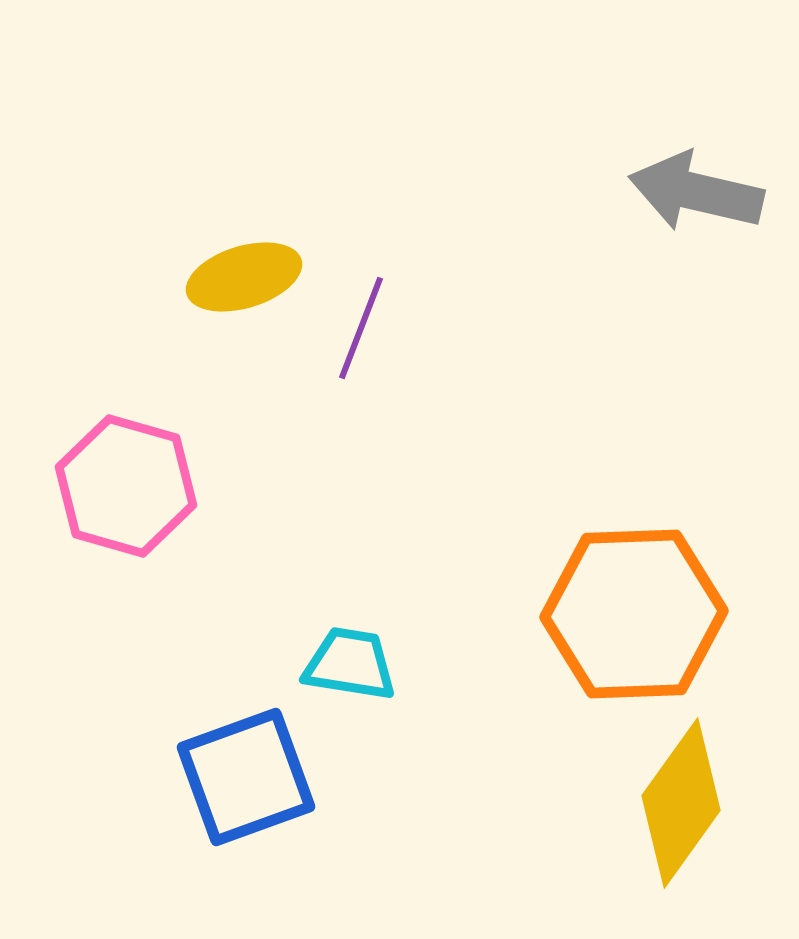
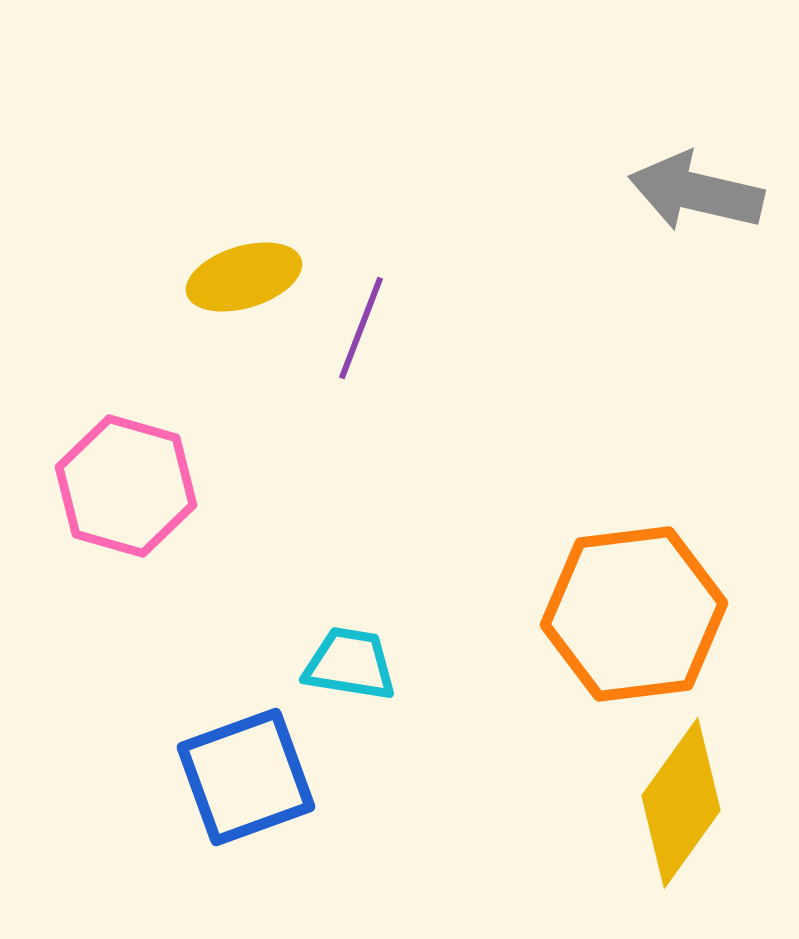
orange hexagon: rotated 5 degrees counterclockwise
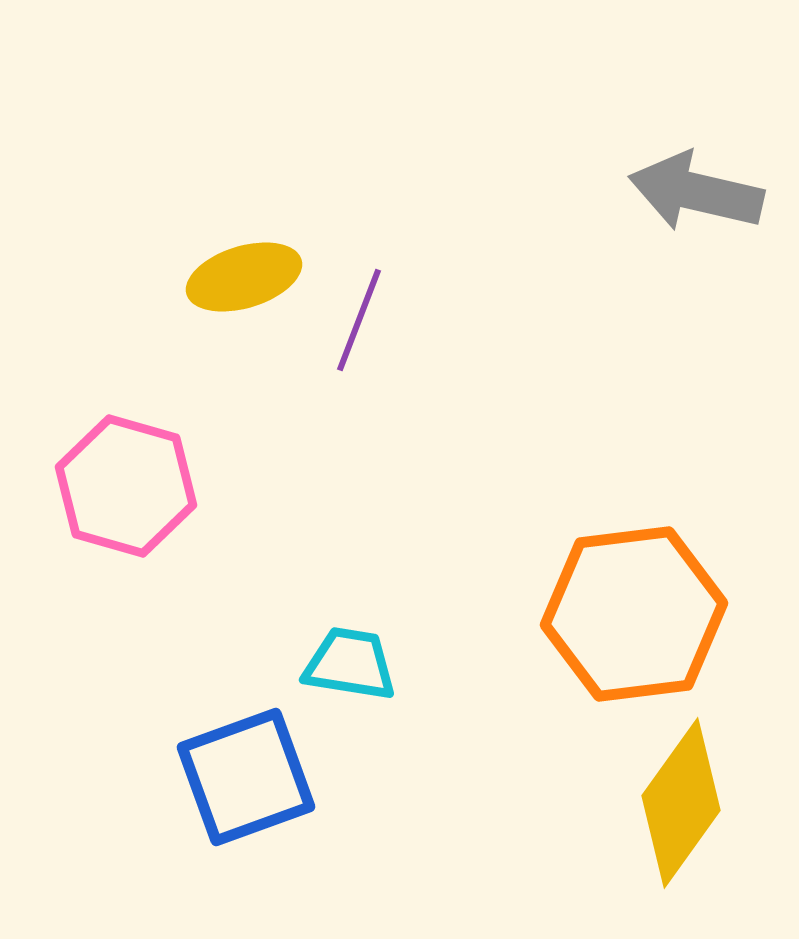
purple line: moved 2 px left, 8 px up
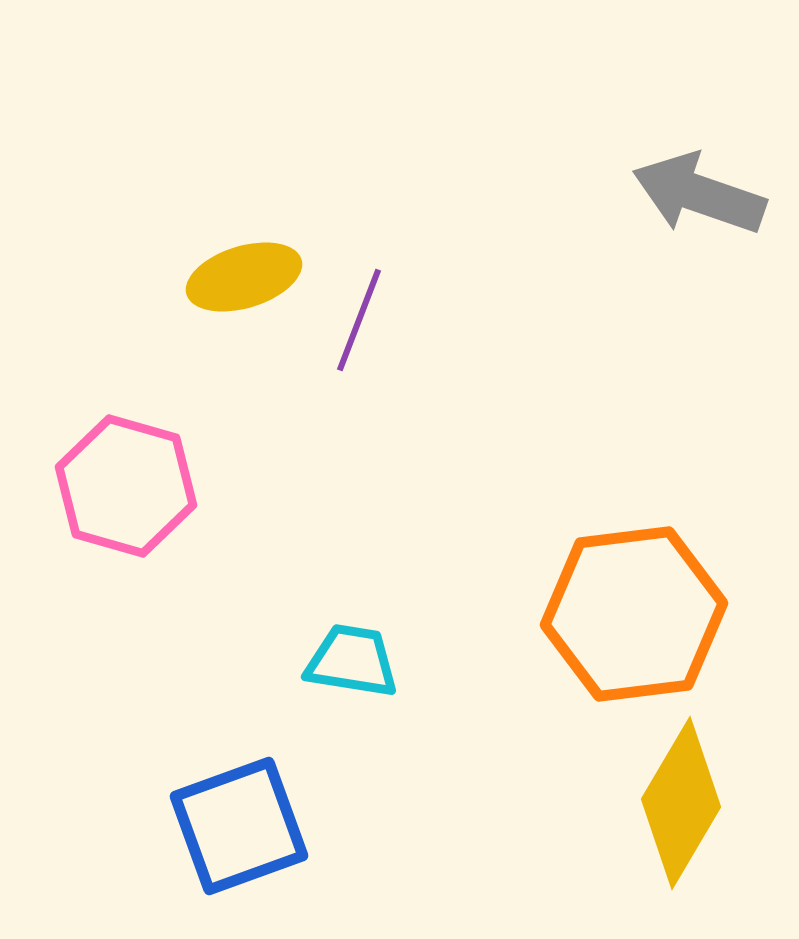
gray arrow: moved 3 px right, 2 px down; rotated 6 degrees clockwise
cyan trapezoid: moved 2 px right, 3 px up
blue square: moved 7 px left, 49 px down
yellow diamond: rotated 5 degrees counterclockwise
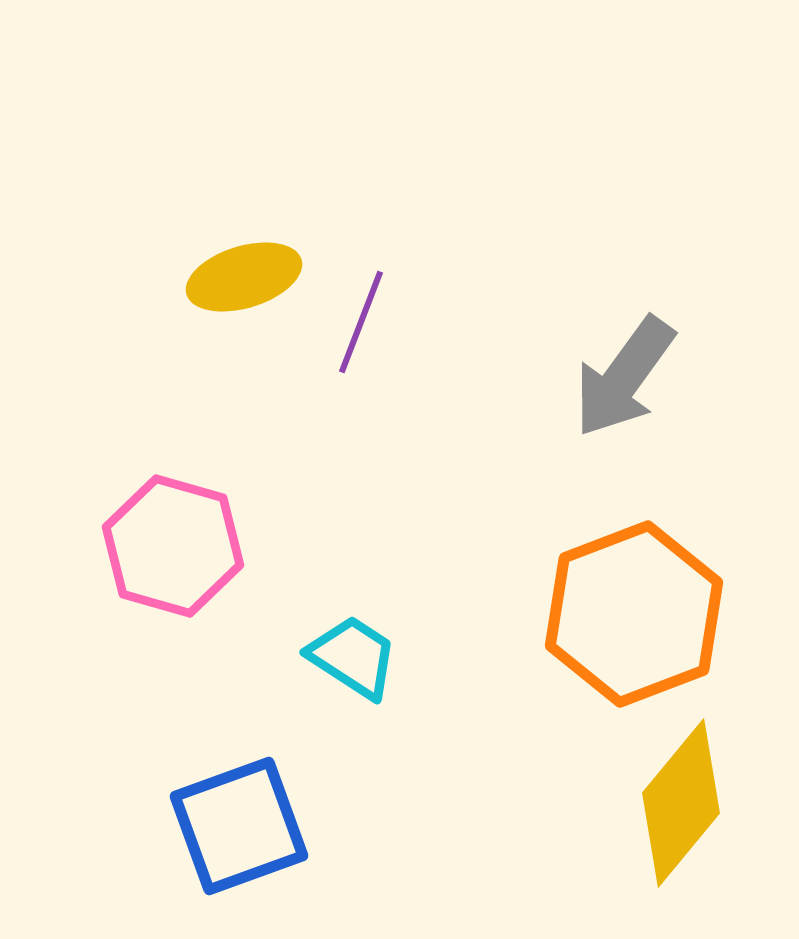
gray arrow: moved 75 px left, 183 px down; rotated 73 degrees counterclockwise
purple line: moved 2 px right, 2 px down
pink hexagon: moved 47 px right, 60 px down
orange hexagon: rotated 14 degrees counterclockwise
cyan trapezoid: moved 1 px right, 4 px up; rotated 24 degrees clockwise
yellow diamond: rotated 9 degrees clockwise
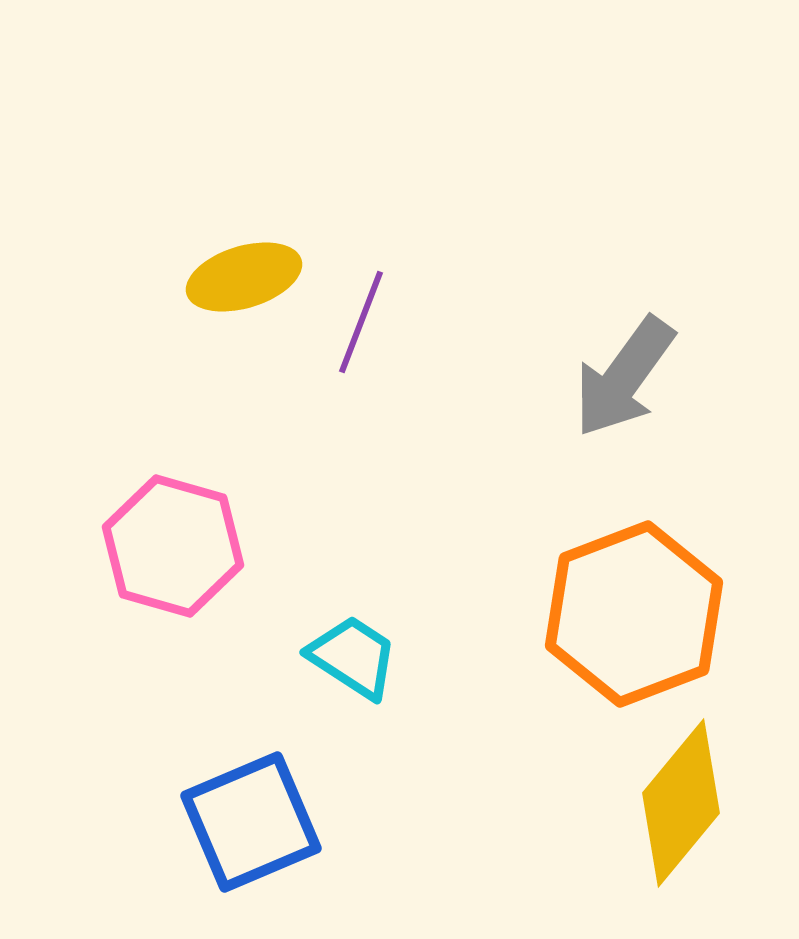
blue square: moved 12 px right, 4 px up; rotated 3 degrees counterclockwise
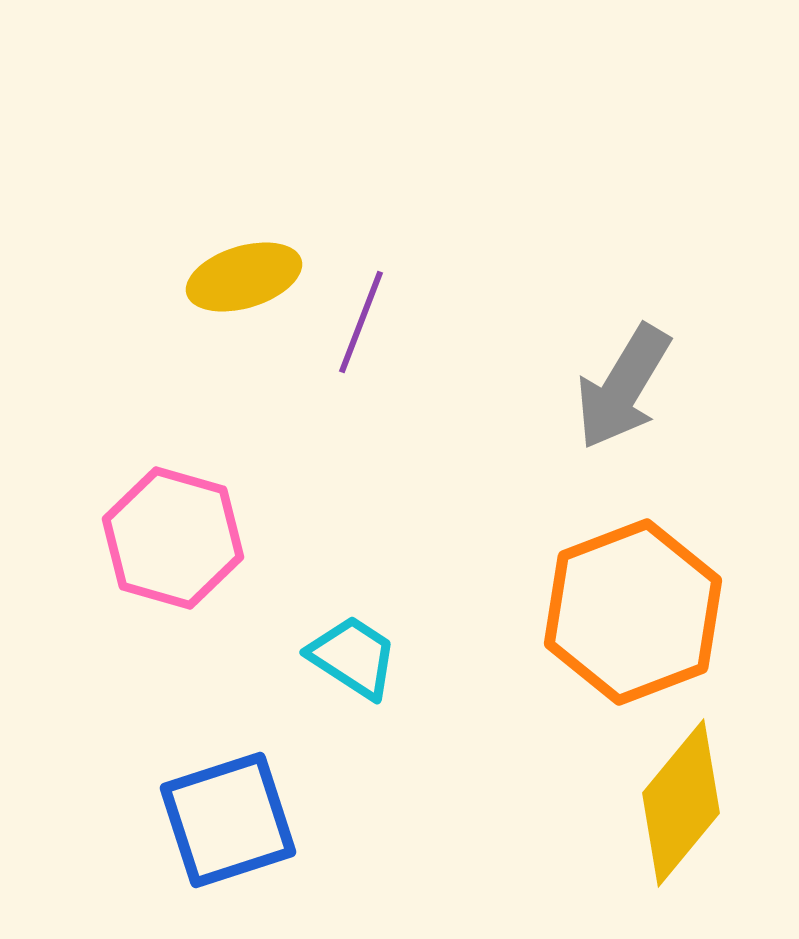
gray arrow: moved 1 px left, 10 px down; rotated 5 degrees counterclockwise
pink hexagon: moved 8 px up
orange hexagon: moved 1 px left, 2 px up
blue square: moved 23 px left, 2 px up; rotated 5 degrees clockwise
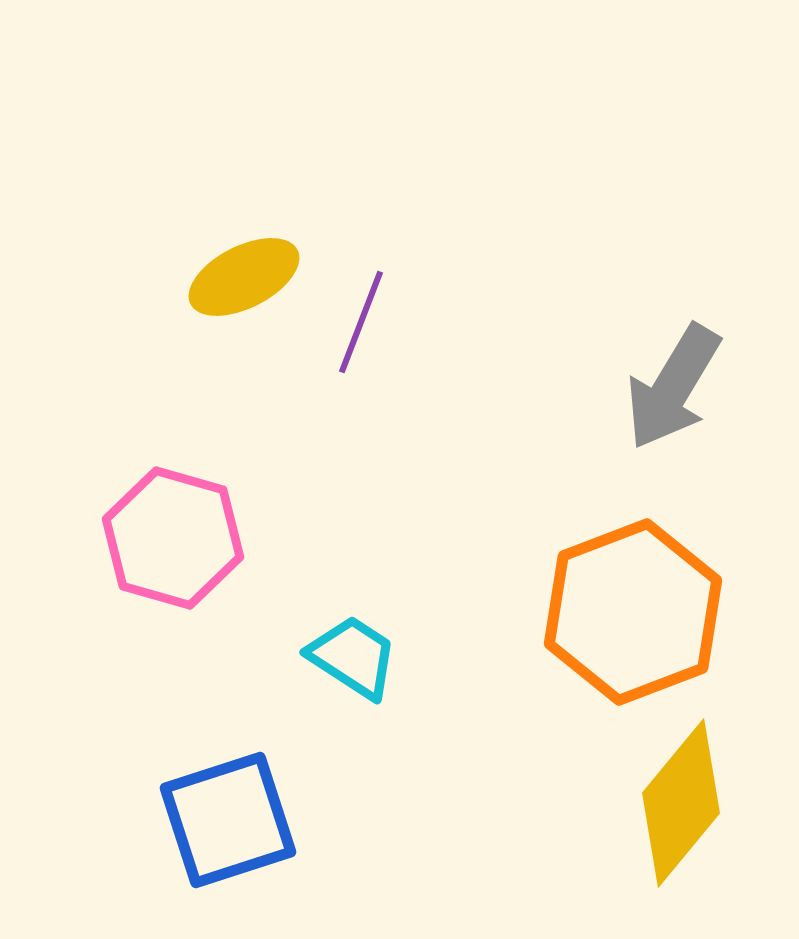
yellow ellipse: rotated 10 degrees counterclockwise
gray arrow: moved 50 px right
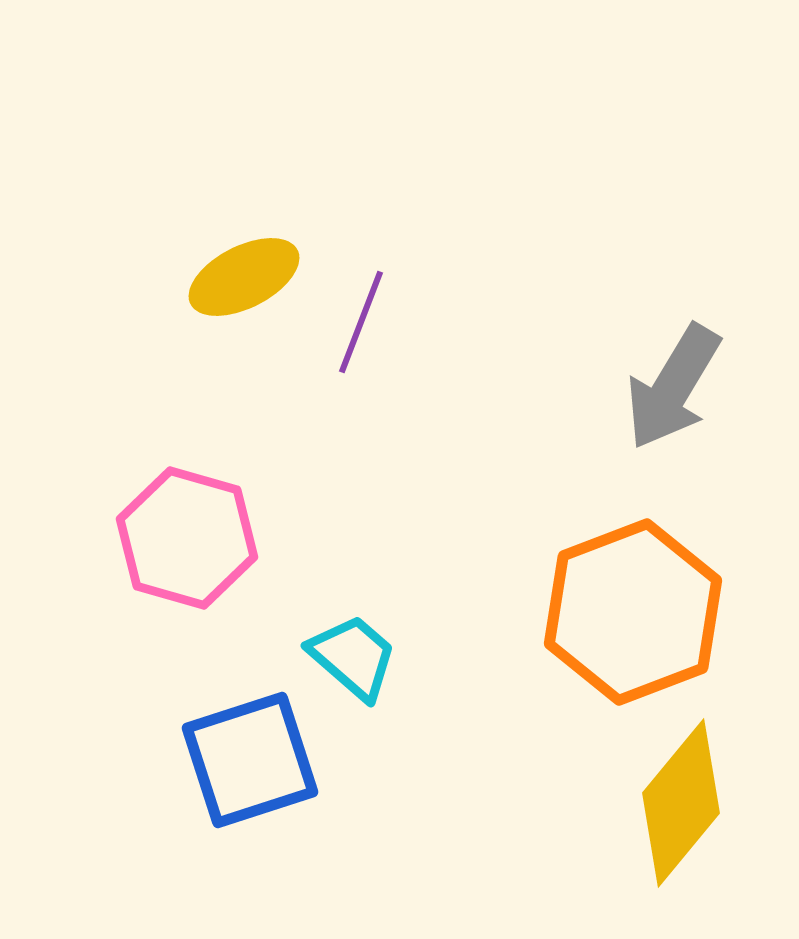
pink hexagon: moved 14 px right
cyan trapezoid: rotated 8 degrees clockwise
blue square: moved 22 px right, 60 px up
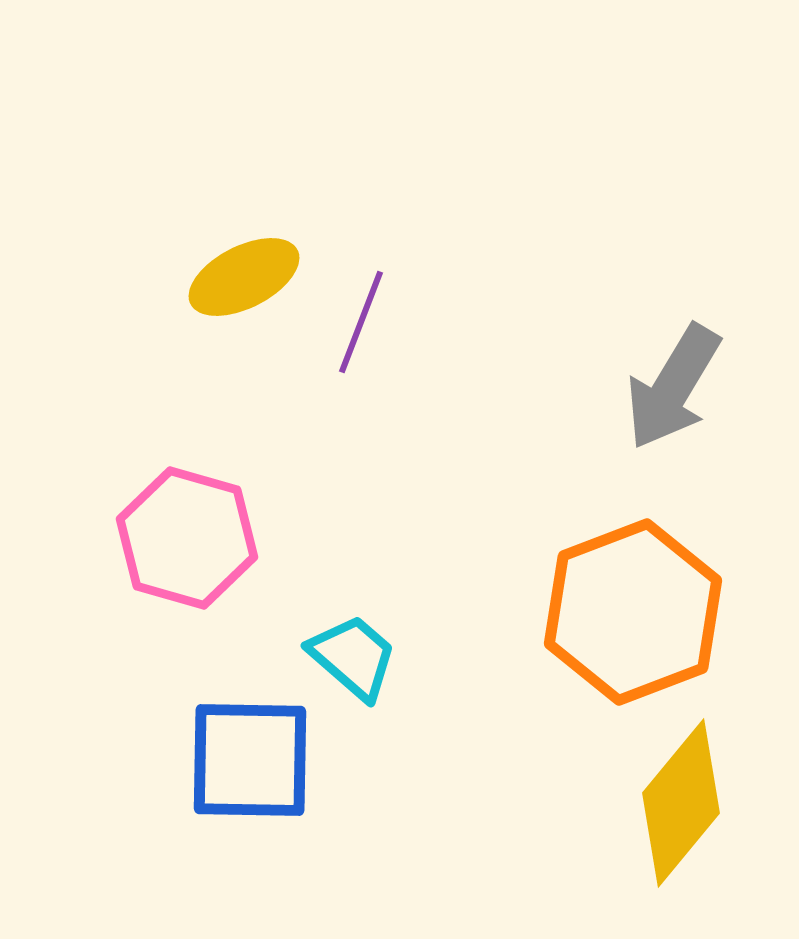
blue square: rotated 19 degrees clockwise
